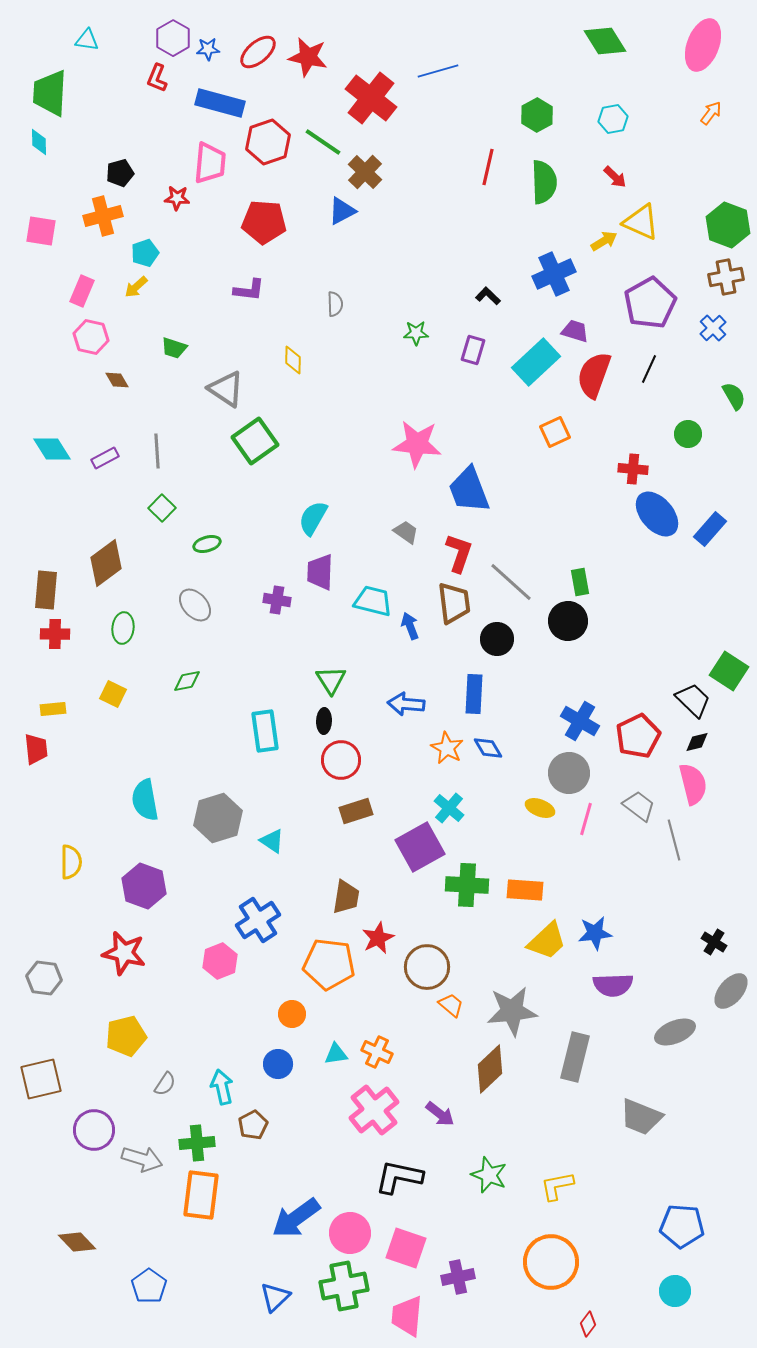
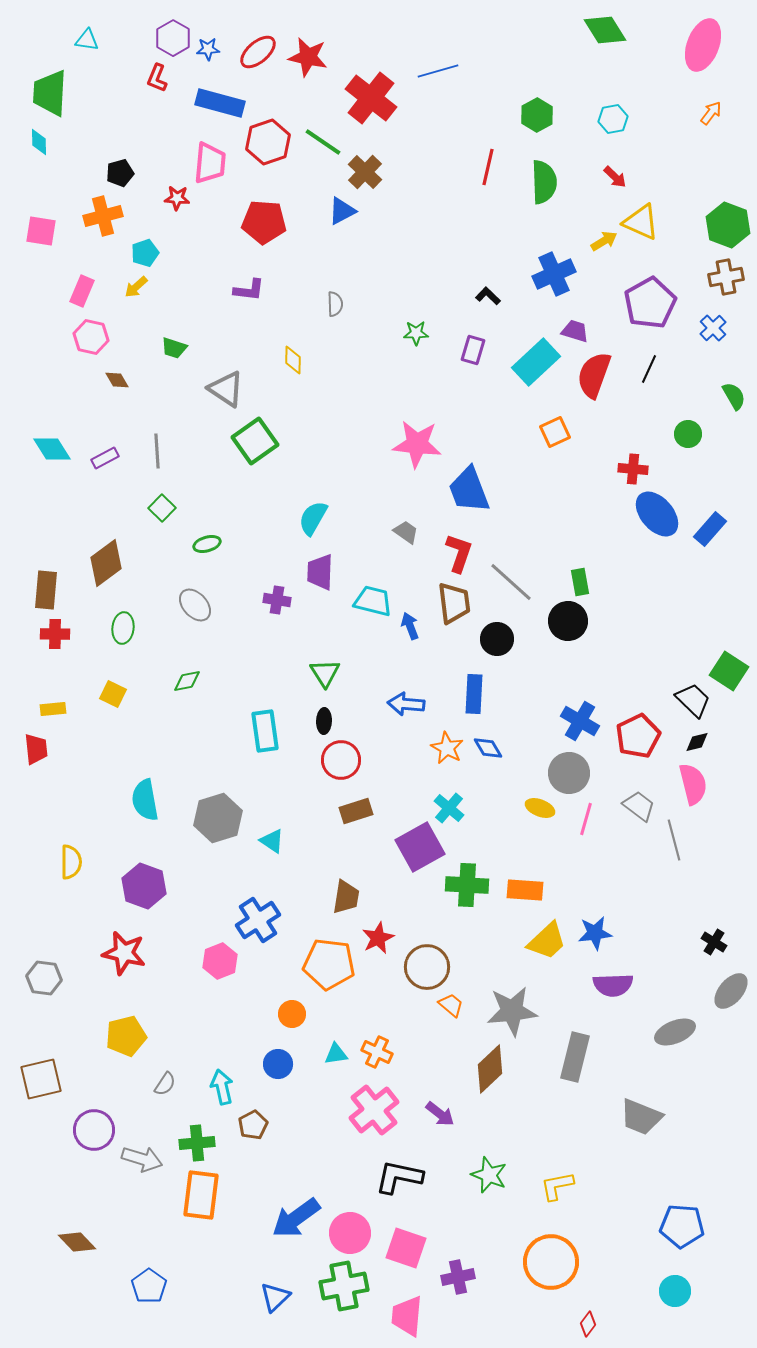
green diamond at (605, 41): moved 11 px up
green triangle at (331, 680): moved 6 px left, 7 px up
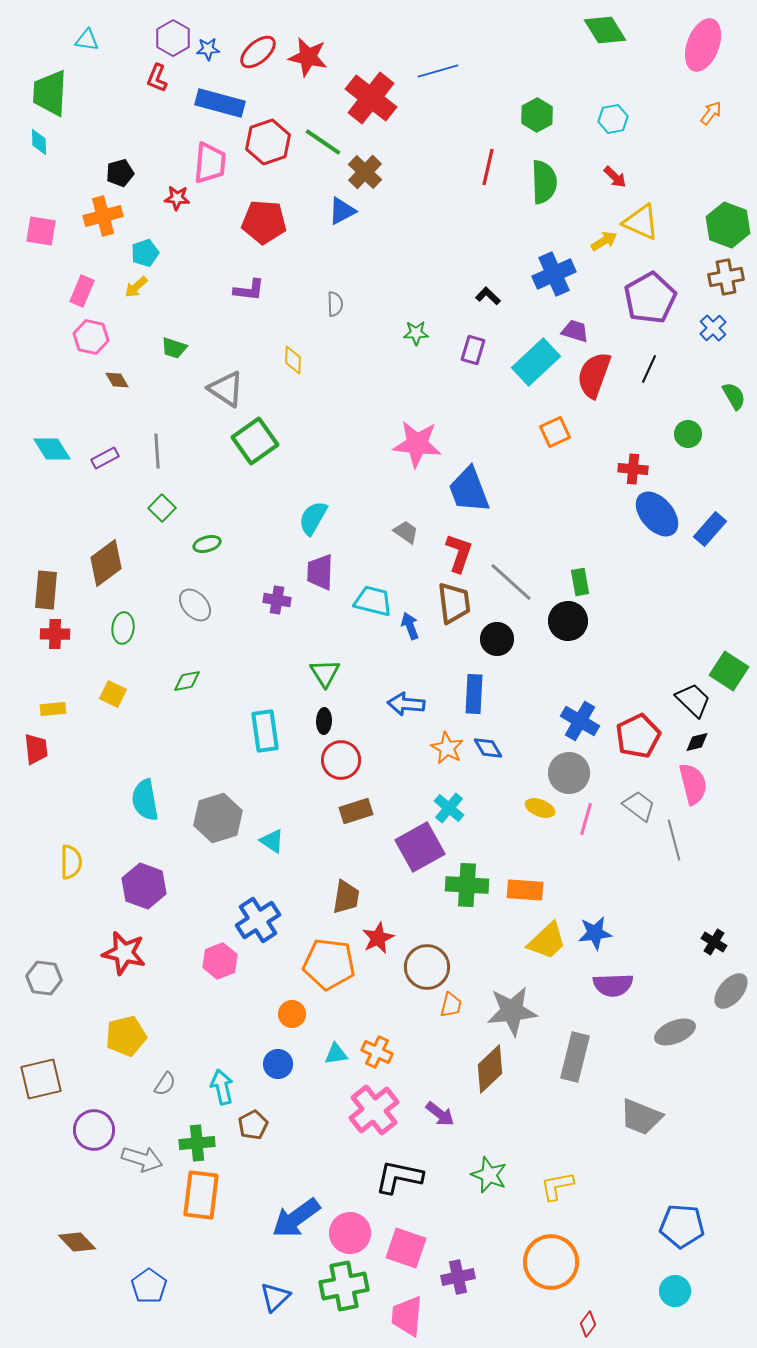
purple pentagon at (650, 303): moved 5 px up
orange trapezoid at (451, 1005): rotated 64 degrees clockwise
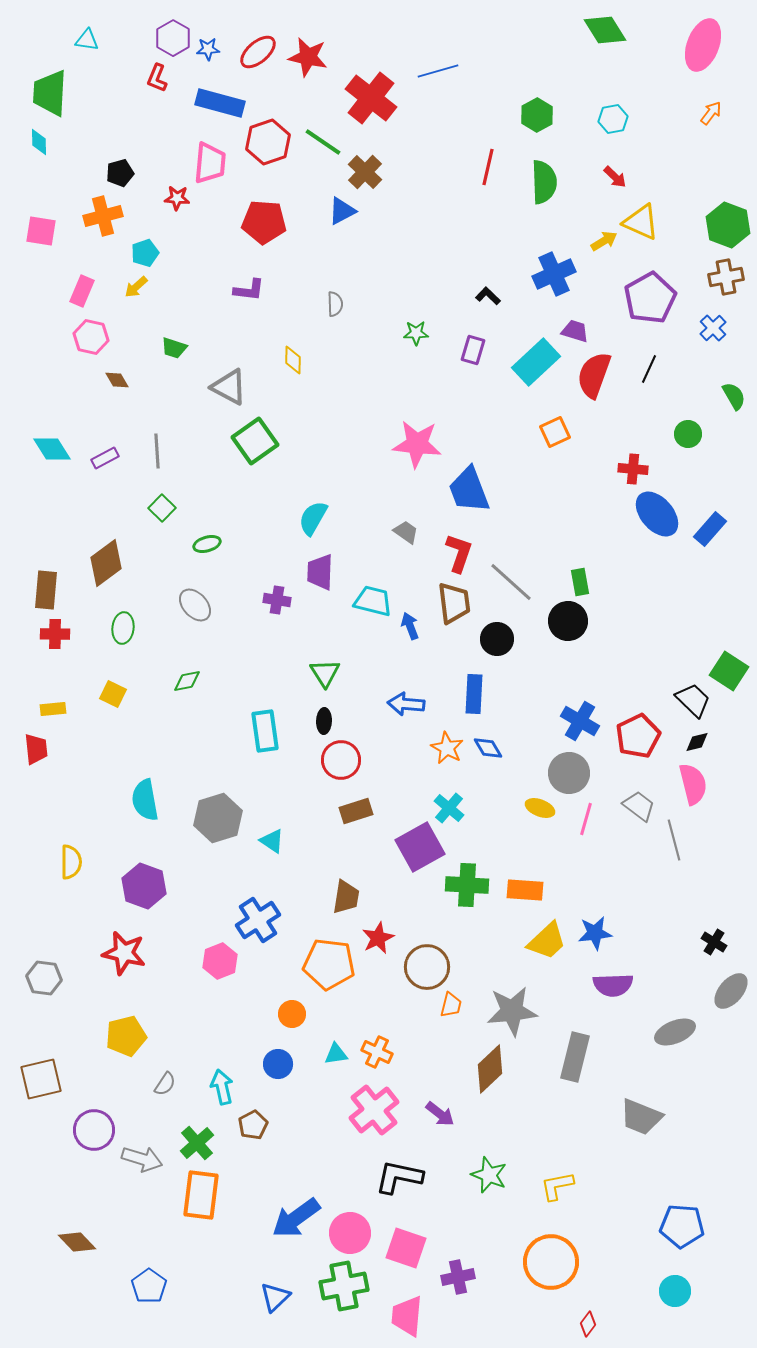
gray triangle at (226, 389): moved 3 px right, 2 px up; rotated 6 degrees counterclockwise
green cross at (197, 1143): rotated 36 degrees counterclockwise
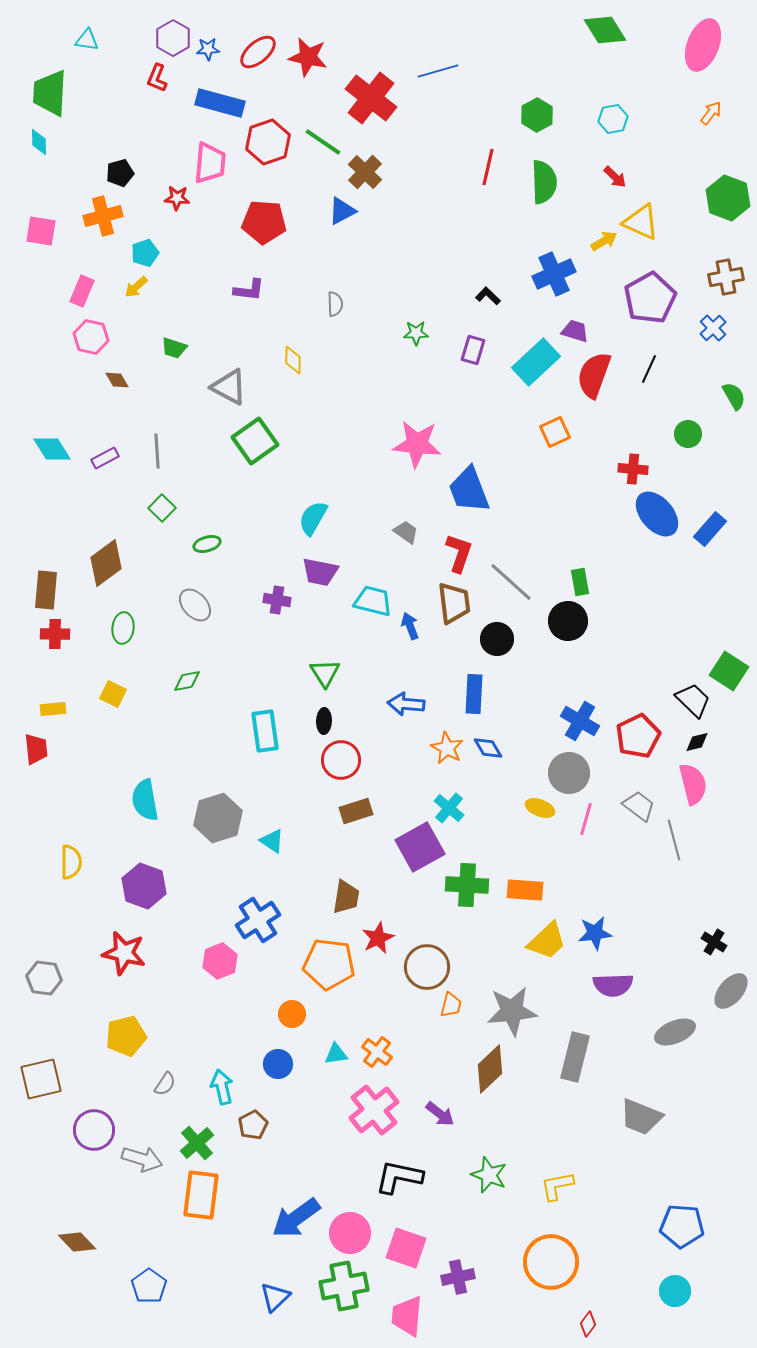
green hexagon at (728, 225): moved 27 px up
purple trapezoid at (320, 572): rotated 81 degrees counterclockwise
orange cross at (377, 1052): rotated 12 degrees clockwise
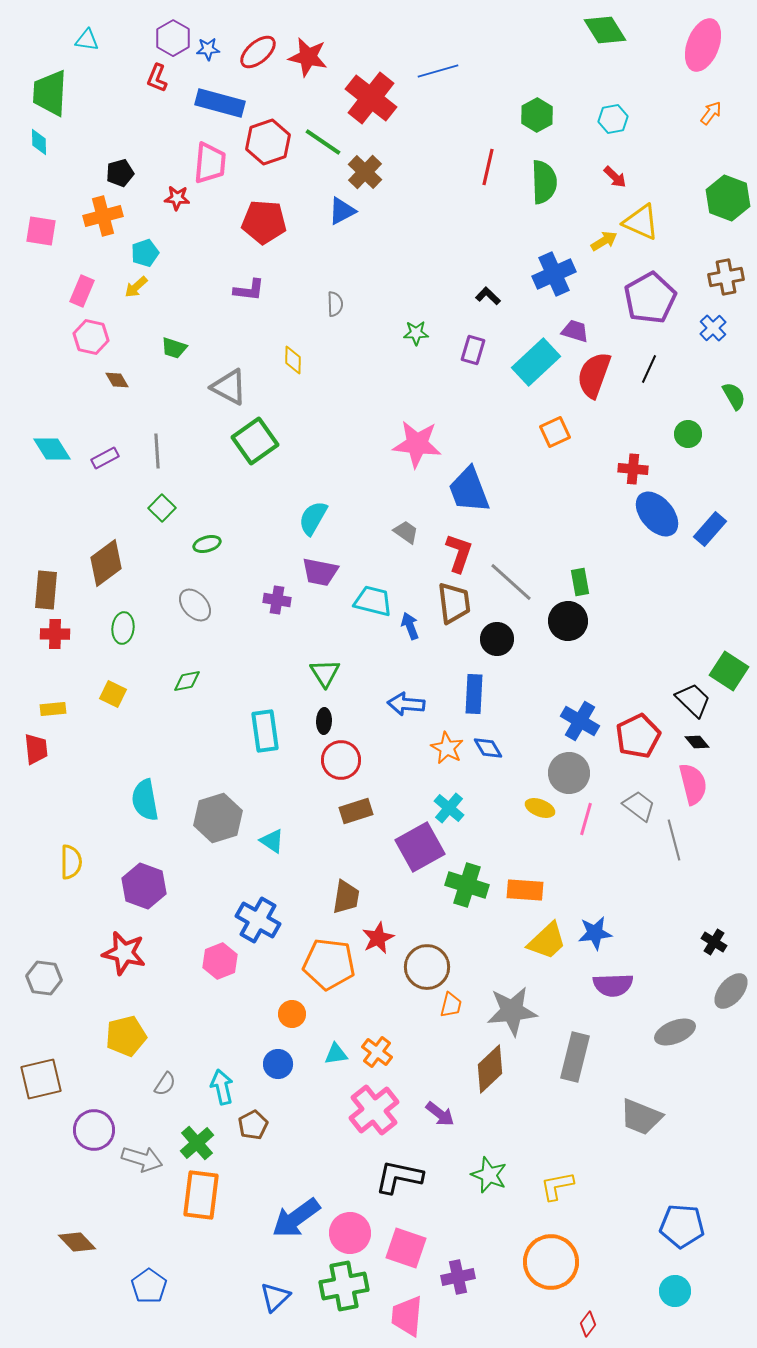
black diamond at (697, 742): rotated 65 degrees clockwise
green cross at (467, 885): rotated 15 degrees clockwise
blue cross at (258, 920): rotated 27 degrees counterclockwise
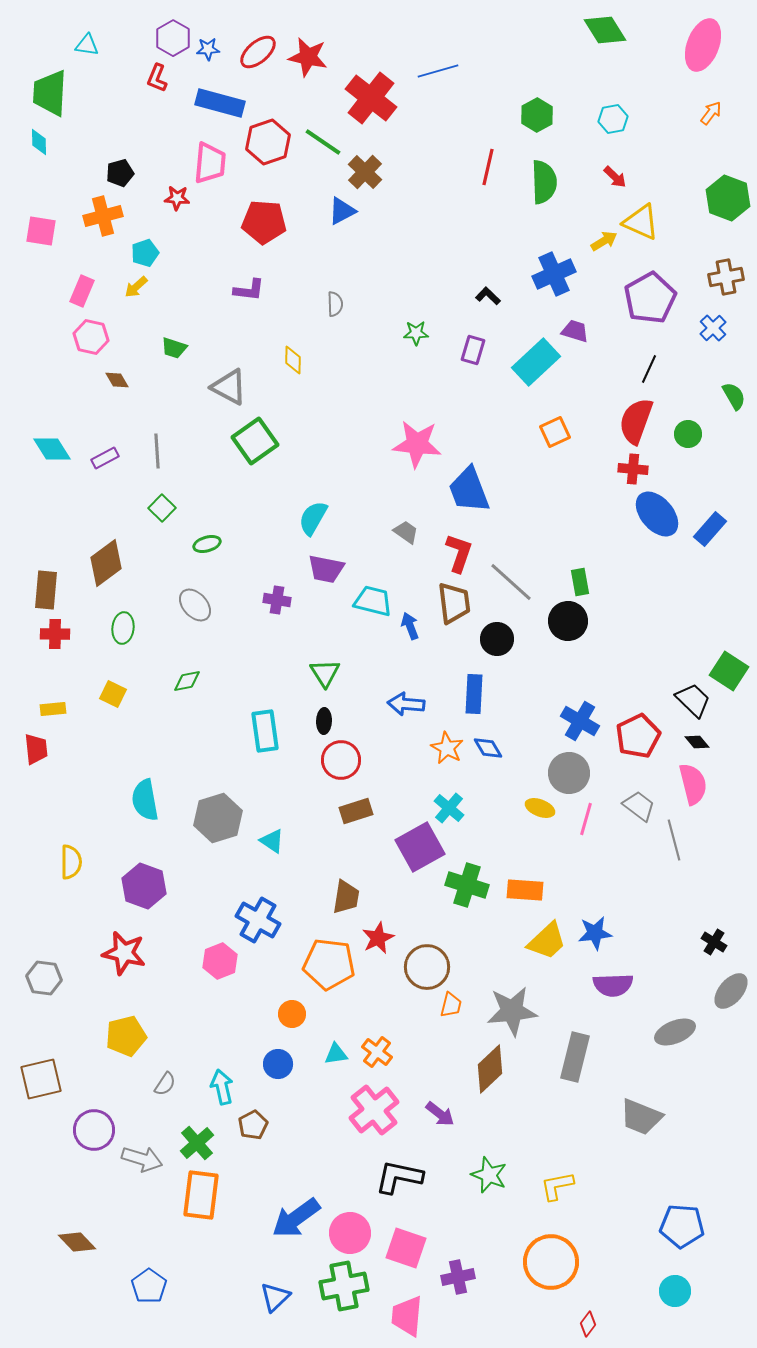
cyan triangle at (87, 40): moved 5 px down
red semicircle at (594, 375): moved 42 px right, 46 px down
purple trapezoid at (320, 572): moved 6 px right, 3 px up
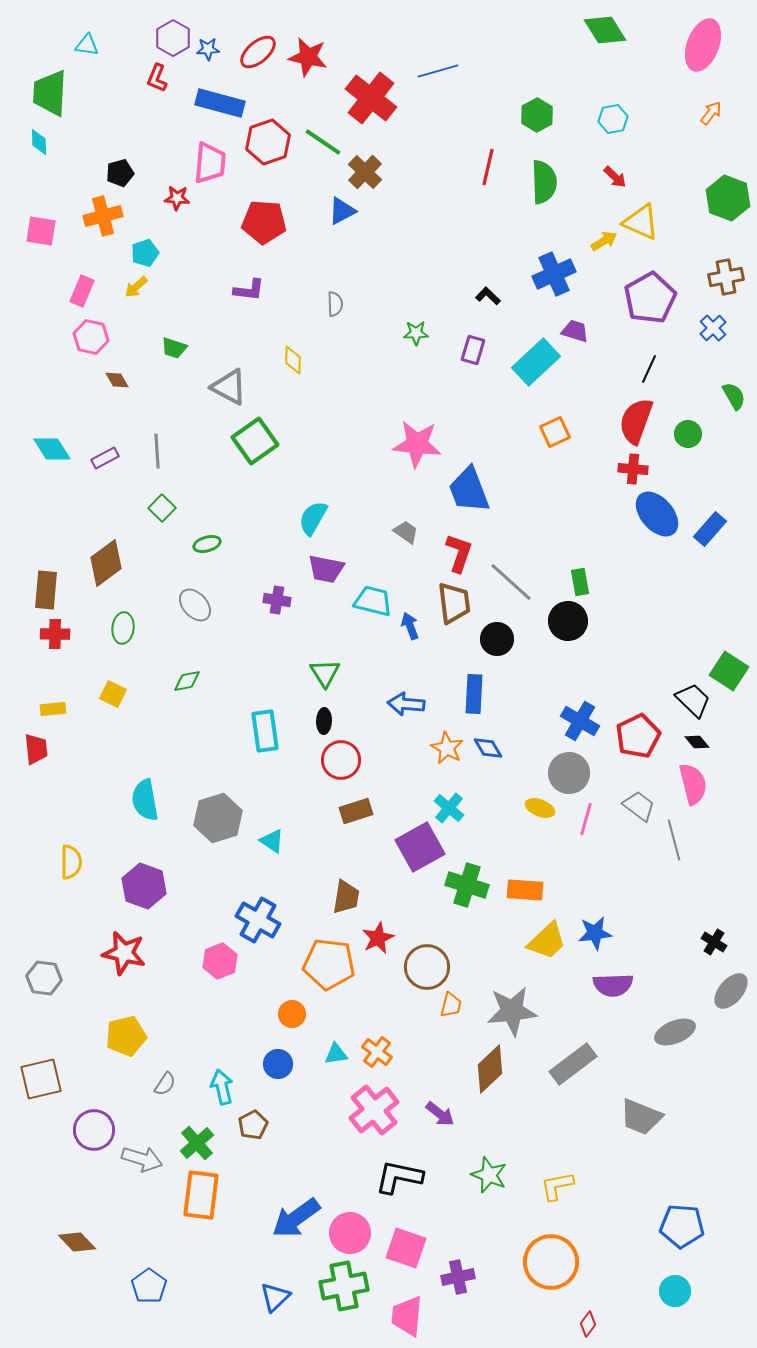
gray rectangle at (575, 1057): moved 2 px left, 7 px down; rotated 39 degrees clockwise
